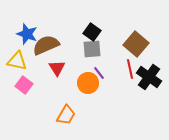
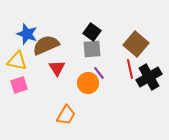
black cross: rotated 25 degrees clockwise
pink square: moved 5 px left; rotated 36 degrees clockwise
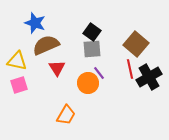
blue star: moved 8 px right, 11 px up
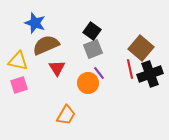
black square: moved 1 px up
brown square: moved 5 px right, 4 px down
gray square: moved 1 px right; rotated 18 degrees counterclockwise
yellow triangle: moved 1 px right
black cross: moved 1 px right, 3 px up; rotated 10 degrees clockwise
